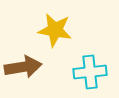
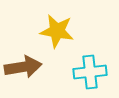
yellow star: moved 2 px right, 1 px down
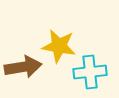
yellow star: moved 2 px right, 15 px down
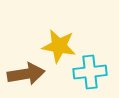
brown arrow: moved 3 px right, 7 px down
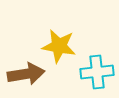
cyan cross: moved 7 px right
